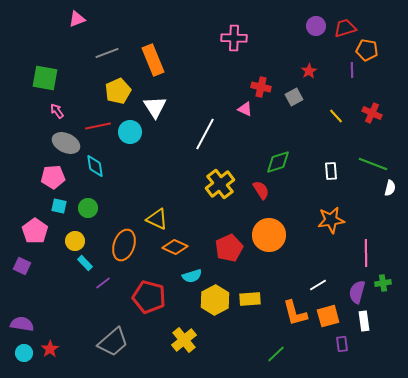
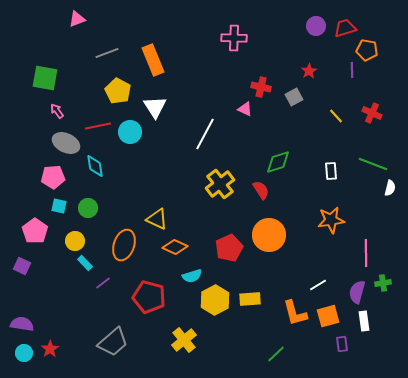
yellow pentagon at (118, 91): rotated 20 degrees counterclockwise
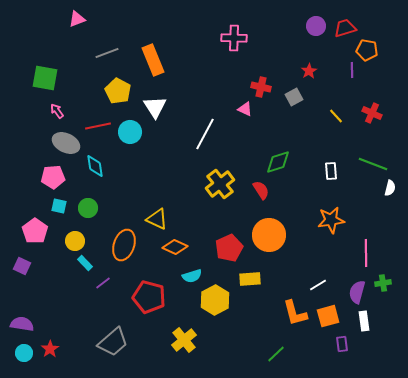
yellow rectangle at (250, 299): moved 20 px up
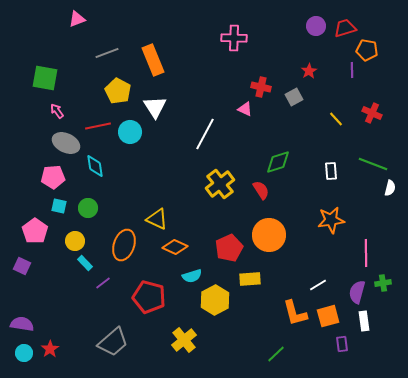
yellow line at (336, 116): moved 3 px down
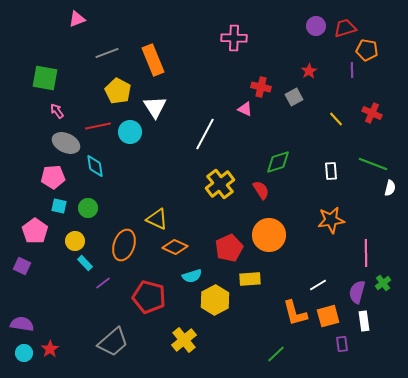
green cross at (383, 283): rotated 28 degrees counterclockwise
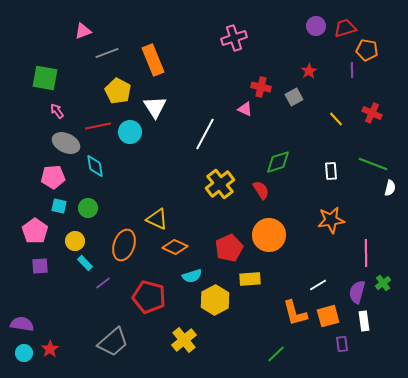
pink triangle at (77, 19): moved 6 px right, 12 px down
pink cross at (234, 38): rotated 20 degrees counterclockwise
purple square at (22, 266): moved 18 px right; rotated 30 degrees counterclockwise
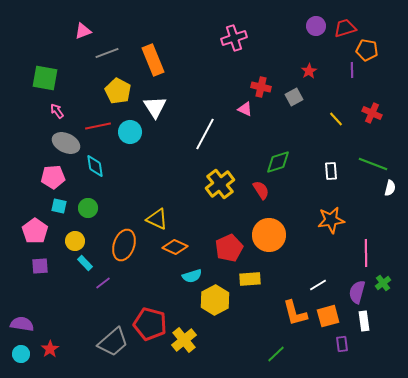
red pentagon at (149, 297): moved 1 px right, 27 px down
cyan circle at (24, 353): moved 3 px left, 1 px down
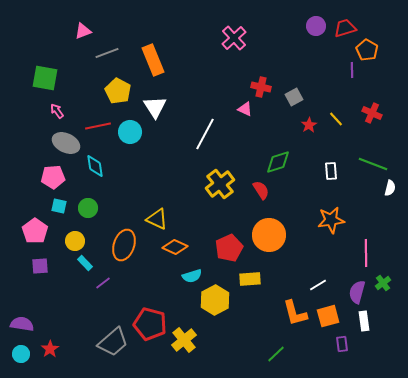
pink cross at (234, 38): rotated 25 degrees counterclockwise
orange pentagon at (367, 50): rotated 20 degrees clockwise
red star at (309, 71): moved 54 px down
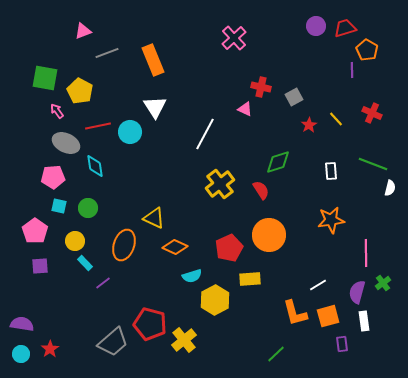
yellow pentagon at (118, 91): moved 38 px left
yellow triangle at (157, 219): moved 3 px left, 1 px up
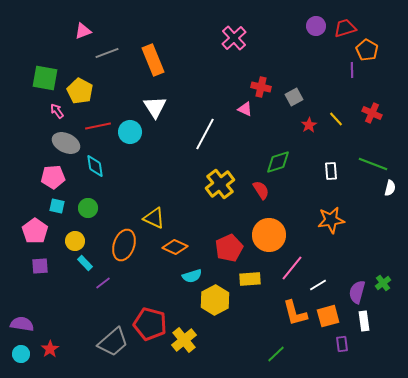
cyan square at (59, 206): moved 2 px left
pink line at (366, 253): moved 74 px left, 15 px down; rotated 40 degrees clockwise
